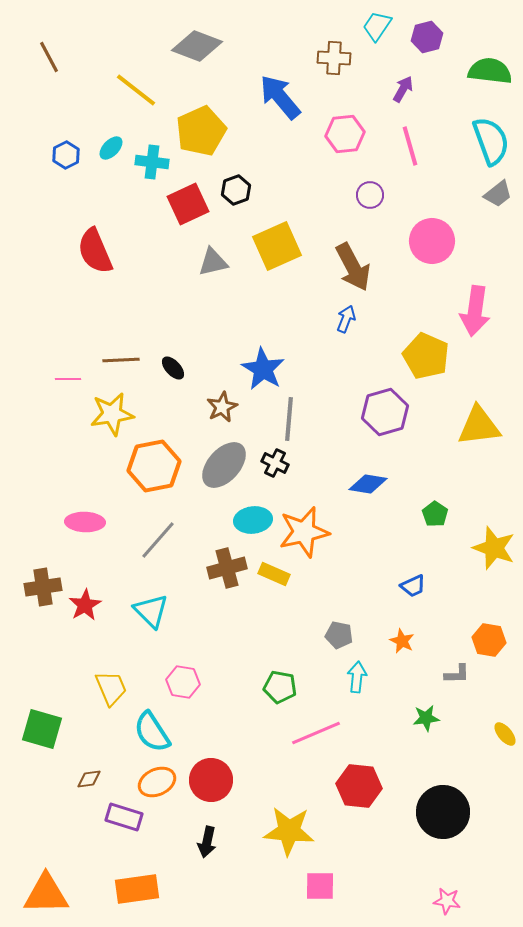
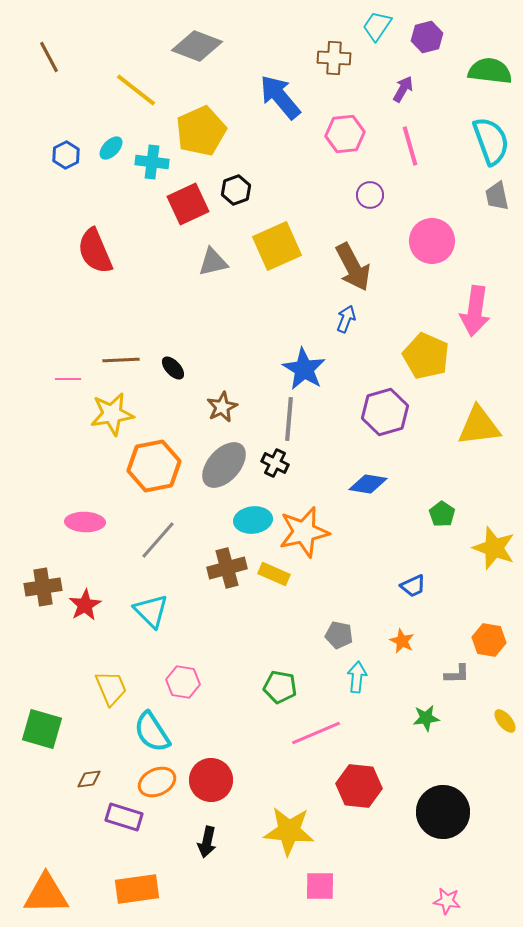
gray trapezoid at (498, 194): moved 1 px left, 2 px down; rotated 116 degrees clockwise
blue star at (263, 369): moved 41 px right
green pentagon at (435, 514): moved 7 px right
yellow ellipse at (505, 734): moved 13 px up
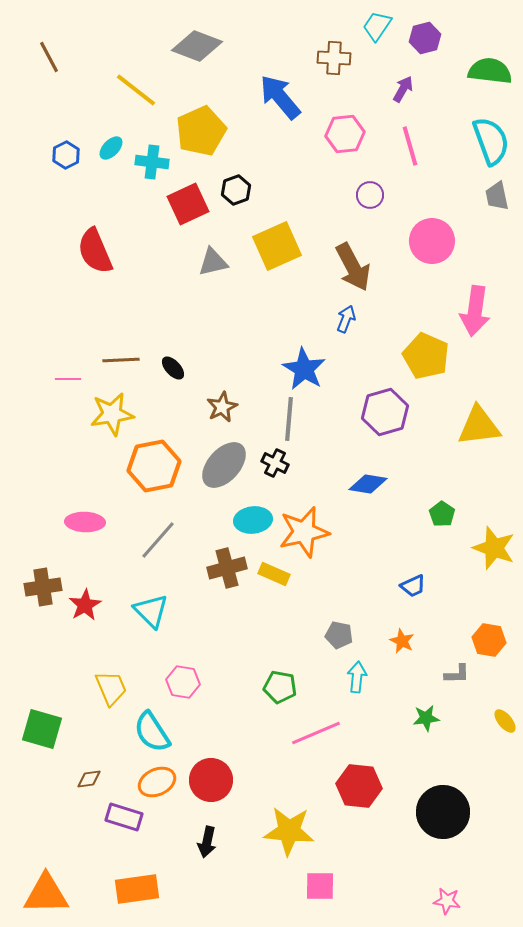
purple hexagon at (427, 37): moved 2 px left, 1 px down
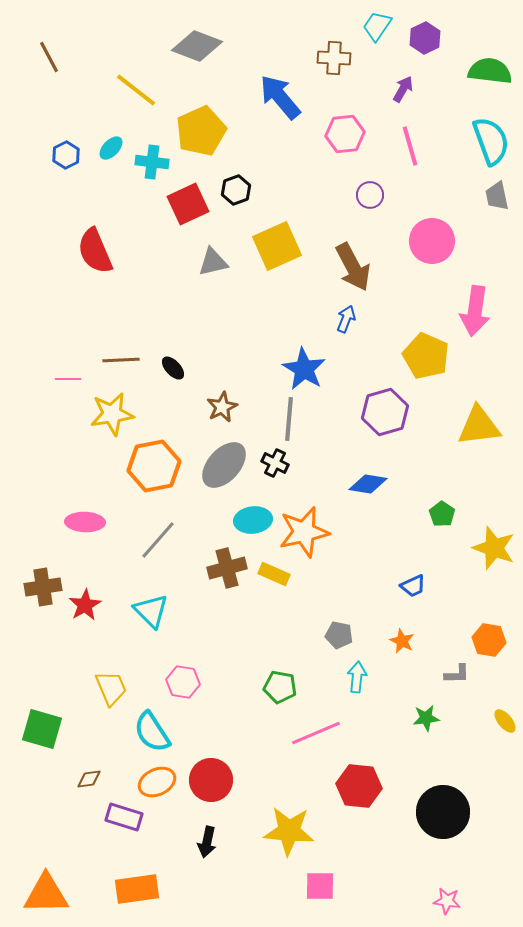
purple hexagon at (425, 38): rotated 12 degrees counterclockwise
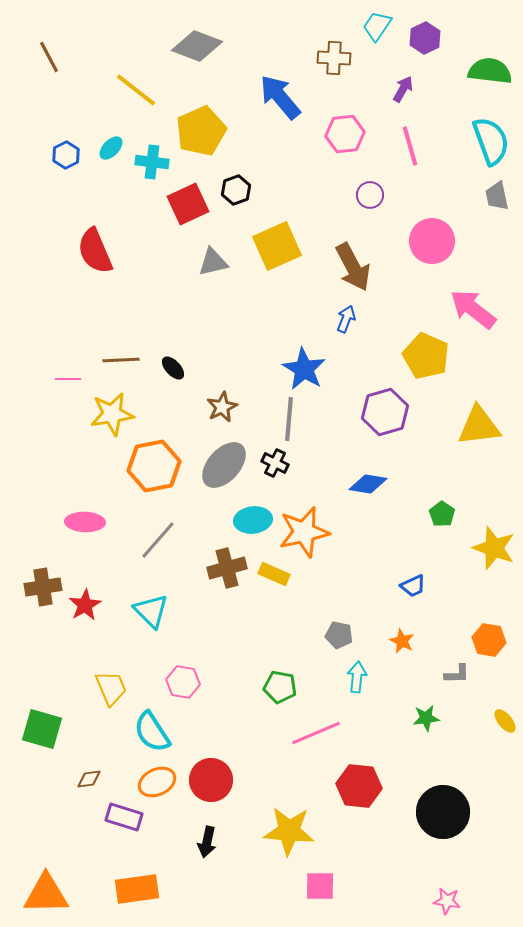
pink arrow at (475, 311): moved 2 px left, 2 px up; rotated 120 degrees clockwise
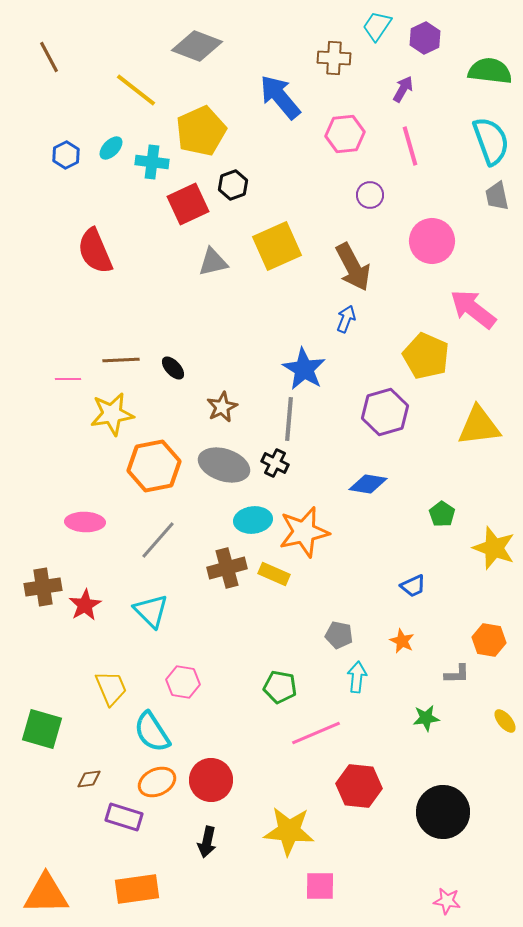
black hexagon at (236, 190): moved 3 px left, 5 px up
gray ellipse at (224, 465): rotated 66 degrees clockwise
